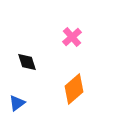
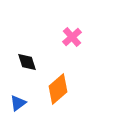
orange diamond: moved 16 px left
blue triangle: moved 1 px right
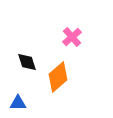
orange diamond: moved 12 px up
blue triangle: rotated 36 degrees clockwise
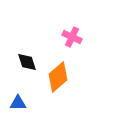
pink cross: rotated 24 degrees counterclockwise
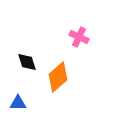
pink cross: moved 7 px right
